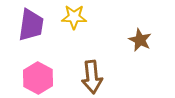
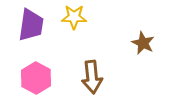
brown star: moved 3 px right, 3 px down
pink hexagon: moved 2 px left
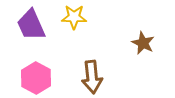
purple trapezoid: rotated 148 degrees clockwise
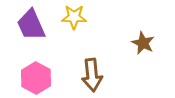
brown arrow: moved 2 px up
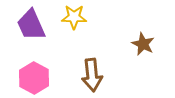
brown star: moved 1 px down
pink hexagon: moved 2 px left
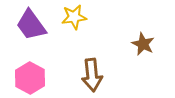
yellow star: rotated 10 degrees counterclockwise
purple trapezoid: rotated 12 degrees counterclockwise
pink hexagon: moved 4 px left
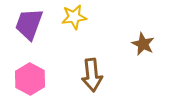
purple trapezoid: moved 2 px left, 1 px up; rotated 56 degrees clockwise
pink hexagon: moved 1 px down
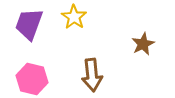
yellow star: rotated 30 degrees counterclockwise
brown star: rotated 20 degrees clockwise
pink hexagon: moved 2 px right; rotated 16 degrees counterclockwise
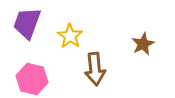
yellow star: moved 4 px left, 19 px down
purple trapezoid: moved 2 px left, 1 px up
brown arrow: moved 3 px right, 6 px up
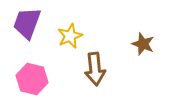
yellow star: rotated 15 degrees clockwise
brown star: rotated 25 degrees counterclockwise
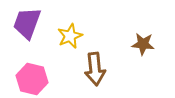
brown star: rotated 15 degrees counterclockwise
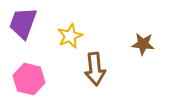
purple trapezoid: moved 4 px left
pink hexagon: moved 3 px left
